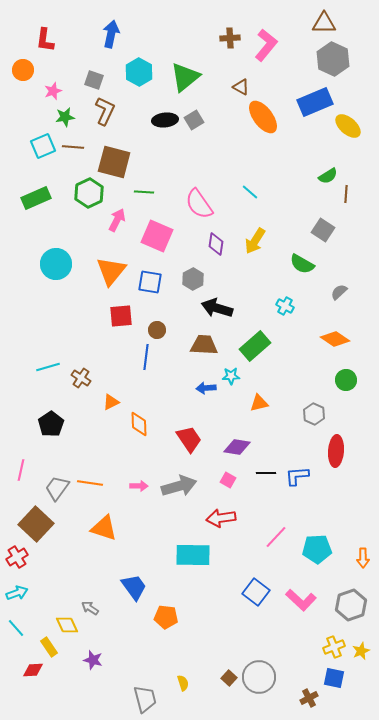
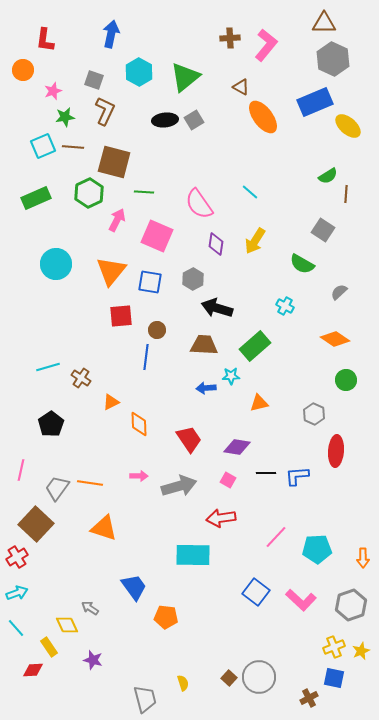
pink arrow at (139, 486): moved 10 px up
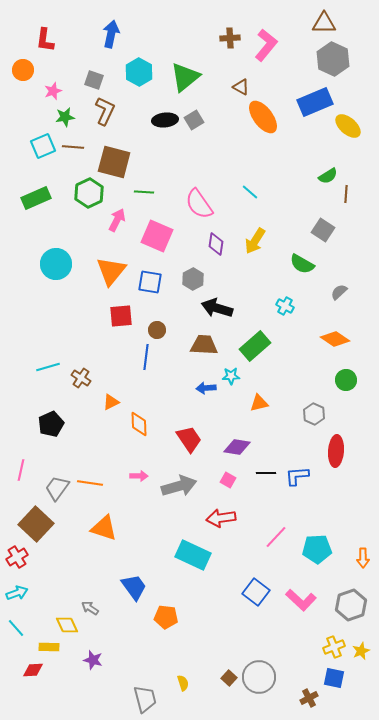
black pentagon at (51, 424): rotated 10 degrees clockwise
cyan rectangle at (193, 555): rotated 24 degrees clockwise
yellow rectangle at (49, 647): rotated 54 degrees counterclockwise
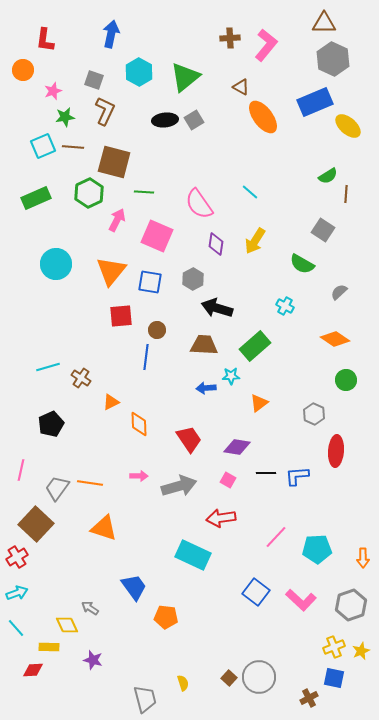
orange triangle at (259, 403): rotated 24 degrees counterclockwise
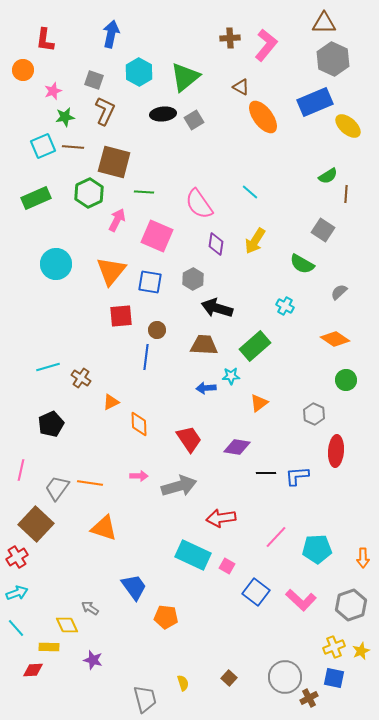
black ellipse at (165, 120): moved 2 px left, 6 px up
pink square at (228, 480): moved 1 px left, 86 px down
gray circle at (259, 677): moved 26 px right
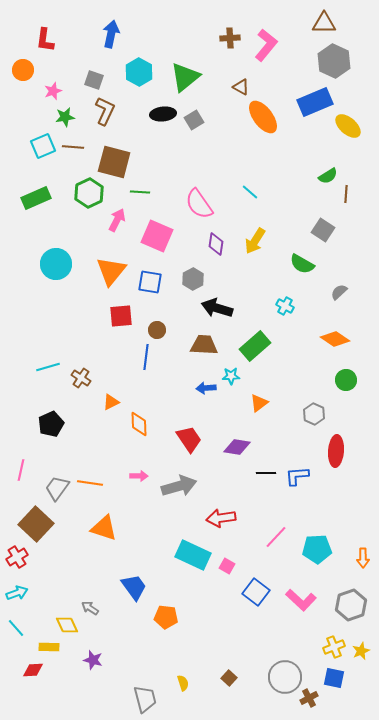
gray hexagon at (333, 59): moved 1 px right, 2 px down
green line at (144, 192): moved 4 px left
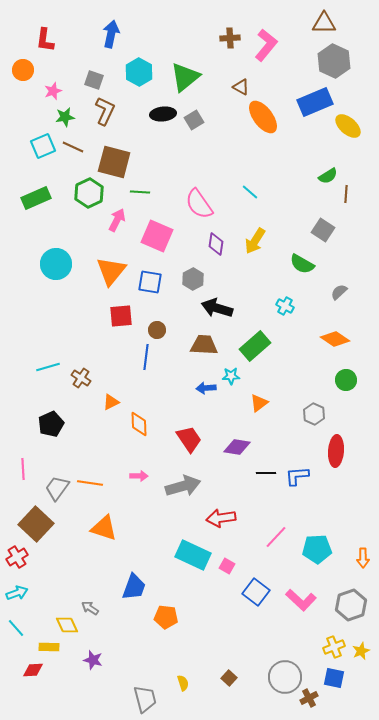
brown line at (73, 147): rotated 20 degrees clockwise
pink line at (21, 470): moved 2 px right, 1 px up; rotated 15 degrees counterclockwise
gray arrow at (179, 486): moved 4 px right
blue trapezoid at (134, 587): rotated 56 degrees clockwise
